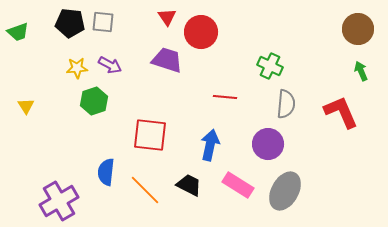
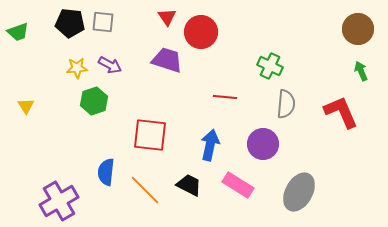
purple circle: moved 5 px left
gray ellipse: moved 14 px right, 1 px down
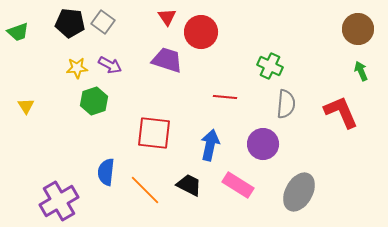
gray square: rotated 30 degrees clockwise
red square: moved 4 px right, 2 px up
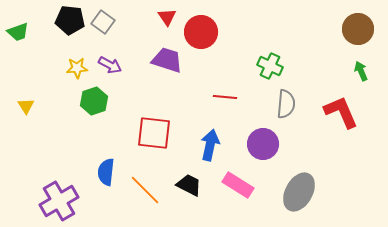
black pentagon: moved 3 px up
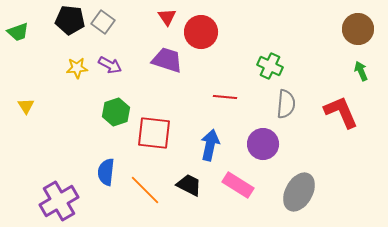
green hexagon: moved 22 px right, 11 px down
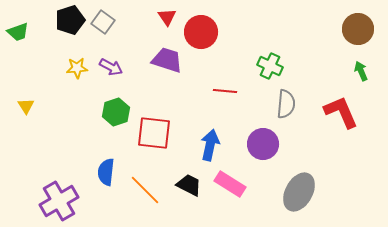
black pentagon: rotated 24 degrees counterclockwise
purple arrow: moved 1 px right, 2 px down
red line: moved 6 px up
pink rectangle: moved 8 px left, 1 px up
